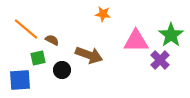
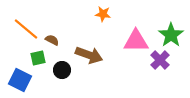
blue square: rotated 30 degrees clockwise
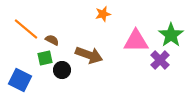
orange star: rotated 21 degrees counterclockwise
green square: moved 7 px right
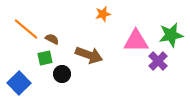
green star: rotated 25 degrees clockwise
brown semicircle: moved 1 px up
purple cross: moved 2 px left, 1 px down
black circle: moved 4 px down
blue square: moved 1 px left, 3 px down; rotated 20 degrees clockwise
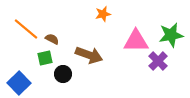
black circle: moved 1 px right
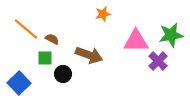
green square: rotated 14 degrees clockwise
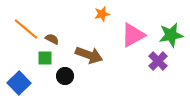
orange star: moved 1 px left
pink triangle: moved 3 px left, 6 px up; rotated 28 degrees counterclockwise
black circle: moved 2 px right, 2 px down
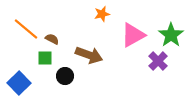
green star: rotated 25 degrees counterclockwise
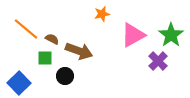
brown arrow: moved 10 px left, 4 px up
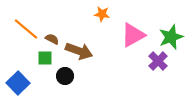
orange star: rotated 21 degrees clockwise
green star: moved 2 px down; rotated 15 degrees clockwise
blue square: moved 1 px left
